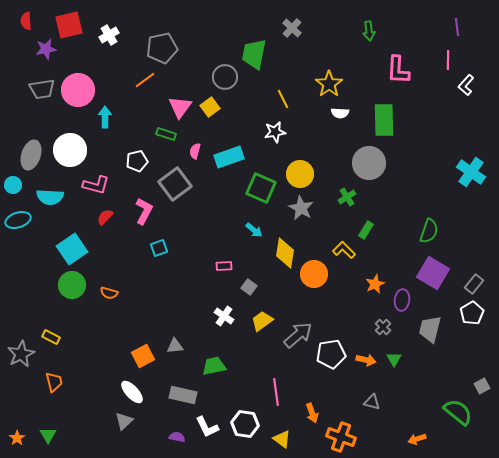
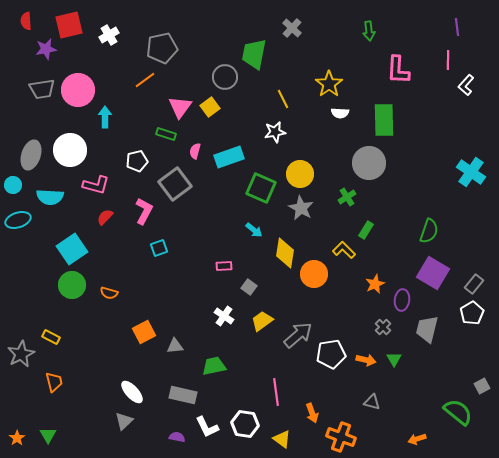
gray trapezoid at (430, 329): moved 3 px left
orange square at (143, 356): moved 1 px right, 24 px up
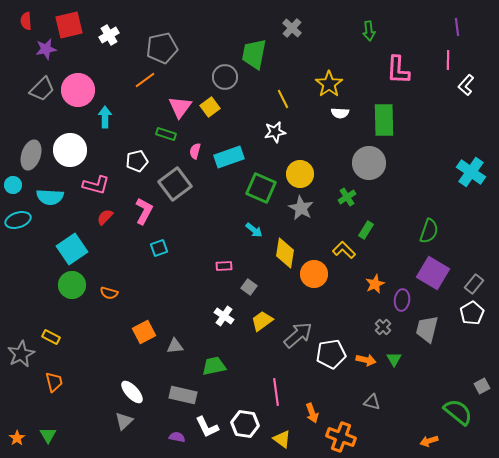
gray trapezoid at (42, 89): rotated 36 degrees counterclockwise
orange arrow at (417, 439): moved 12 px right, 2 px down
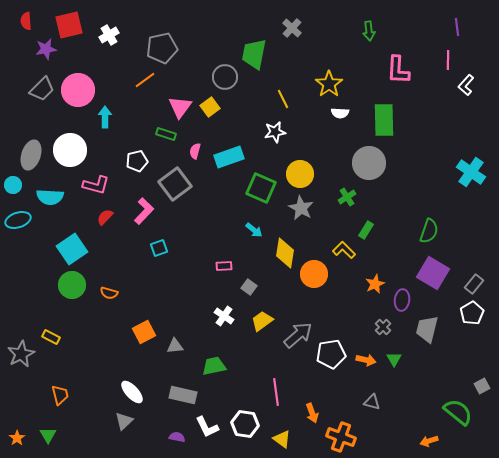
pink L-shape at (144, 211): rotated 16 degrees clockwise
orange trapezoid at (54, 382): moved 6 px right, 13 px down
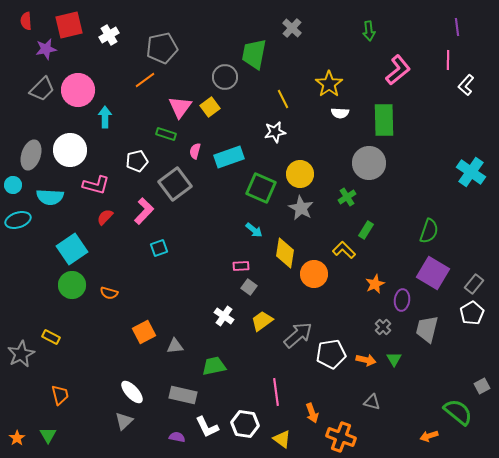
pink L-shape at (398, 70): rotated 132 degrees counterclockwise
pink rectangle at (224, 266): moved 17 px right
orange arrow at (429, 441): moved 5 px up
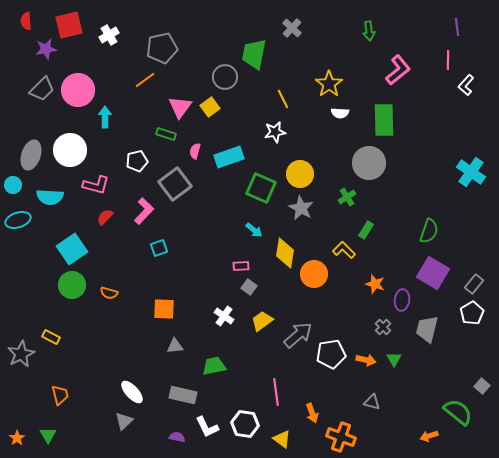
orange star at (375, 284): rotated 30 degrees counterclockwise
orange square at (144, 332): moved 20 px right, 23 px up; rotated 30 degrees clockwise
gray square at (482, 386): rotated 21 degrees counterclockwise
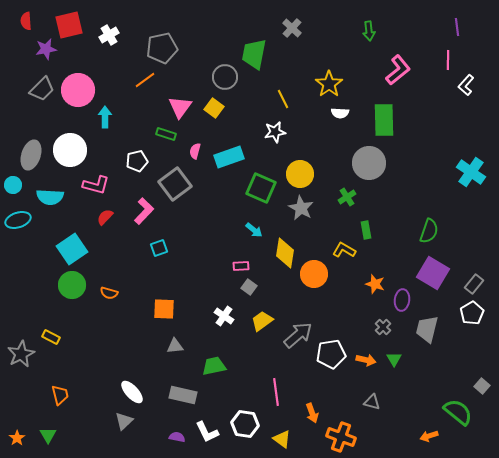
yellow square at (210, 107): moved 4 px right, 1 px down; rotated 18 degrees counterclockwise
green rectangle at (366, 230): rotated 42 degrees counterclockwise
yellow L-shape at (344, 250): rotated 15 degrees counterclockwise
white L-shape at (207, 427): moved 5 px down
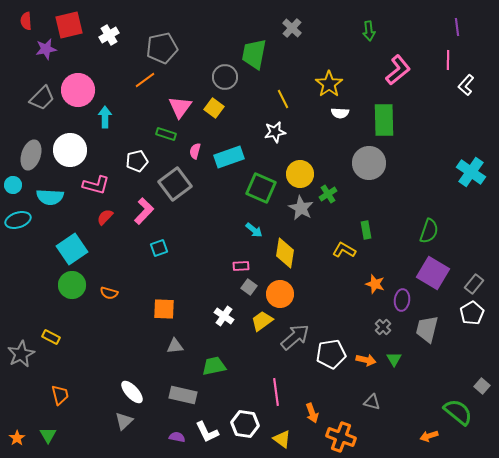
gray trapezoid at (42, 89): moved 9 px down
green cross at (347, 197): moved 19 px left, 3 px up
orange circle at (314, 274): moved 34 px left, 20 px down
gray arrow at (298, 335): moved 3 px left, 2 px down
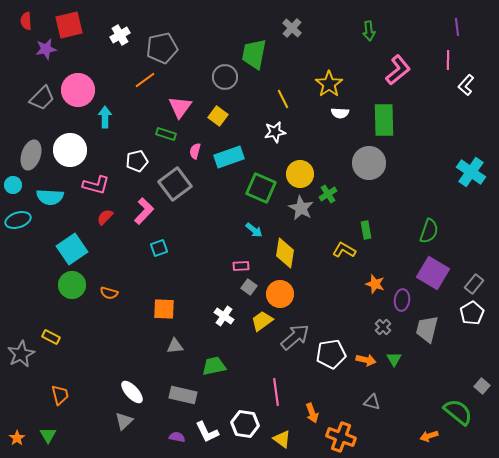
white cross at (109, 35): moved 11 px right
yellow square at (214, 108): moved 4 px right, 8 px down
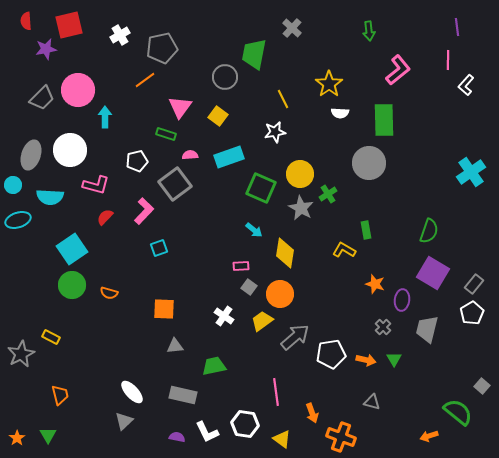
pink semicircle at (195, 151): moved 5 px left, 4 px down; rotated 70 degrees clockwise
cyan cross at (471, 172): rotated 20 degrees clockwise
